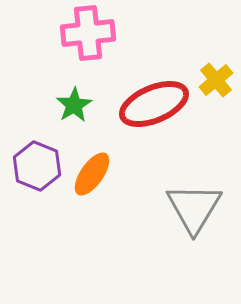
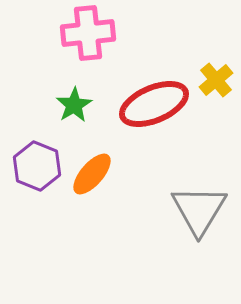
orange ellipse: rotated 6 degrees clockwise
gray triangle: moved 5 px right, 2 px down
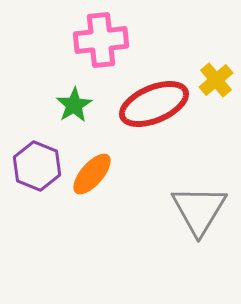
pink cross: moved 13 px right, 7 px down
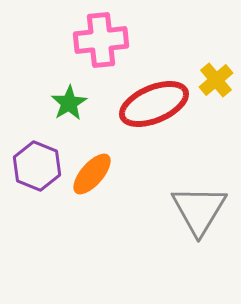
green star: moved 5 px left, 2 px up
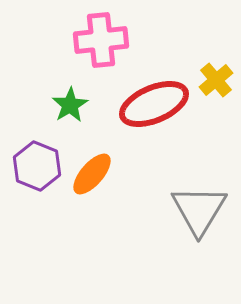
green star: moved 1 px right, 2 px down
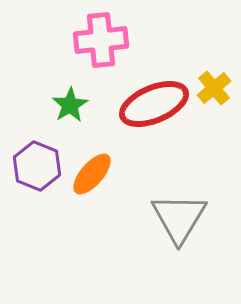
yellow cross: moved 2 px left, 8 px down
gray triangle: moved 20 px left, 8 px down
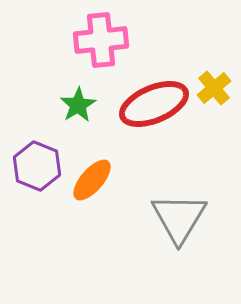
green star: moved 8 px right
orange ellipse: moved 6 px down
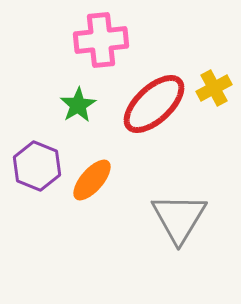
yellow cross: rotated 12 degrees clockwise
red ellipse: rotated 20 degrees counterclockwise
